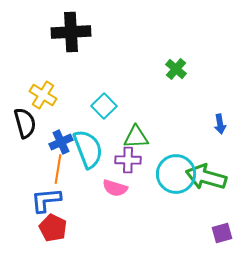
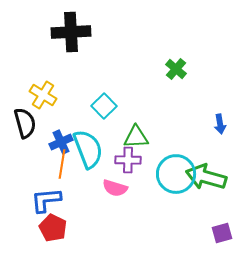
orange line: moved 4 px right, 5 px up
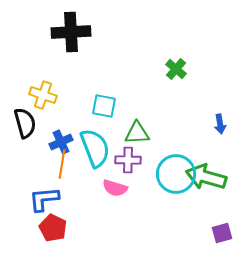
yellow cross: rotated 12 degrees counterclockwise
cyan square: rotated 35 degrees counterclockwise
green triangle: moved 1 px right, 4 px up
cyan semicircle: moved 7 px right, 1 px up
blue L-shape: moved 2 px left, 1 px up
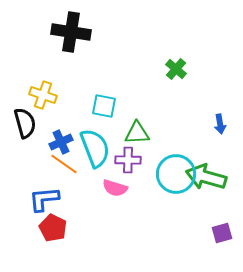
black cross: rotated 12 degrees clockwise
orange line: moved 2 px right; rotated 64 degrees counterclockwise
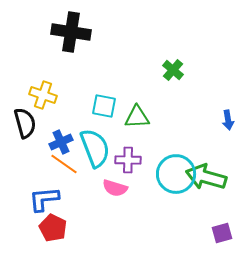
green cross: moved 3 px left, 1 px down
blue arrow: moved 8 px right, 4 px up
green triangle: moved 16 px up
